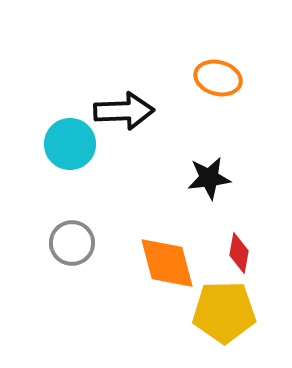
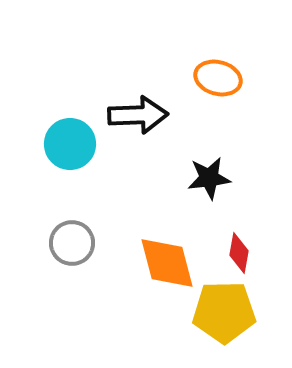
black arrow: moved 14 px right, 4 px down
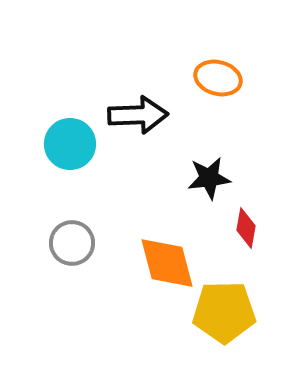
red diamond: moved 7 px right, 25 px up
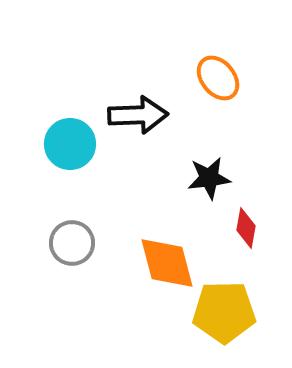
orange ellipse: rotated 36 degrees clockwise
